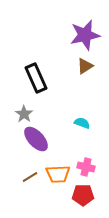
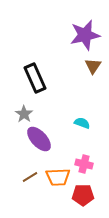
brown triangle: moved 8 px right; rotated 24 degrees counterclockwise
black rectangle: moved 1 px left
purple ellipse: moved 3 px right
pink cross: moved 2 px left, 3 px up
orange trapezoid: moved 3 px down
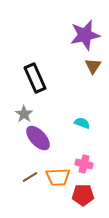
purple ellipse: moved 1 px left, 1 px up
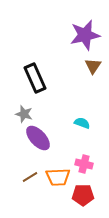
gray star: rotated 18 degrees counterclockwise
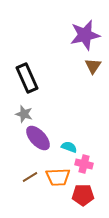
black rectangle: moved 8 px left
cyan semicircle: moved 13 px left, 24 px down
